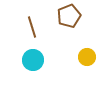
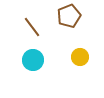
brown line: rotated 20 degrees counterclockwise
yellow circle: moved 7 px left
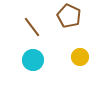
brown pentagon: rotated 25 degrees counterclockwise
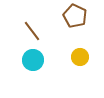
brown pentagon: moved 6 px right
brown line: moved 4 px down
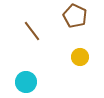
cyan circle: moved 7 px left, 22 px down
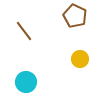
brown line: moved 8 px left
yellow circle: moved 2 px down
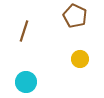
brown line: rotated 55 degrees clockwise
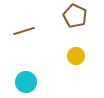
brown line: rotated 55 degrees clockwise
yellow circle: moved 4 px left, 3 px up
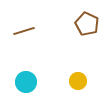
brown pentagon: moved 12 px right, 8 px down
yellow circle: moved 2 px right, 25 px down
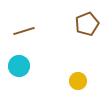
brown pentagon: rotated 25 degrees clockwise
cyan circle: moved 7 px left, 16 px up
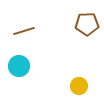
brown pentagon: rotated 20 degrees clockwise
yellow circle: moved 1 px right, 5 px down
